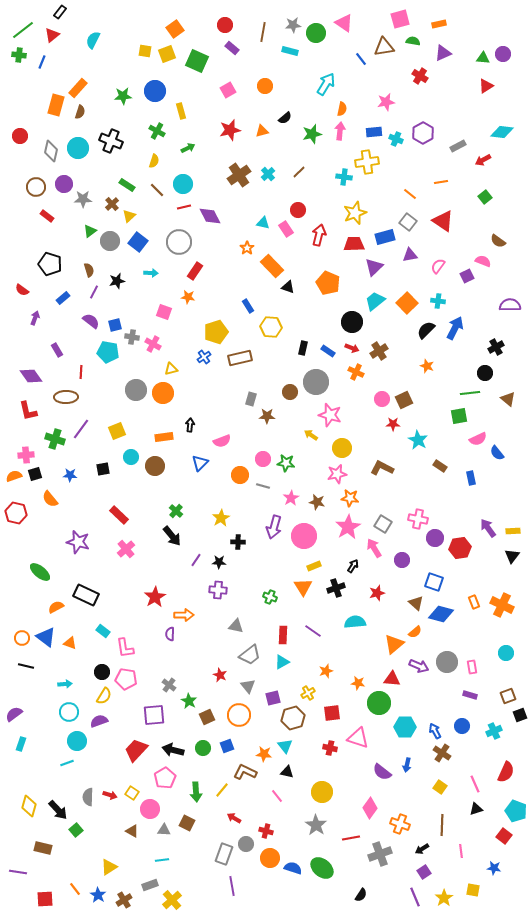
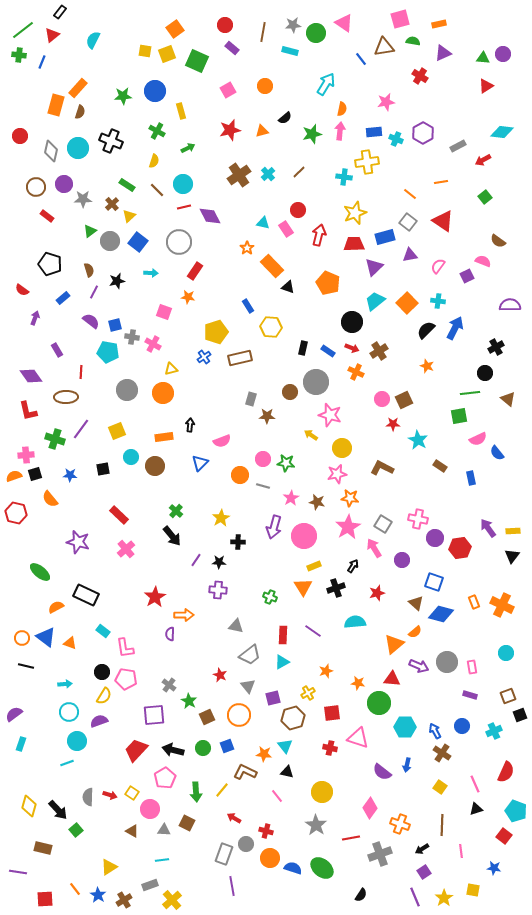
gray circle at (136, 390): moved 9 px left
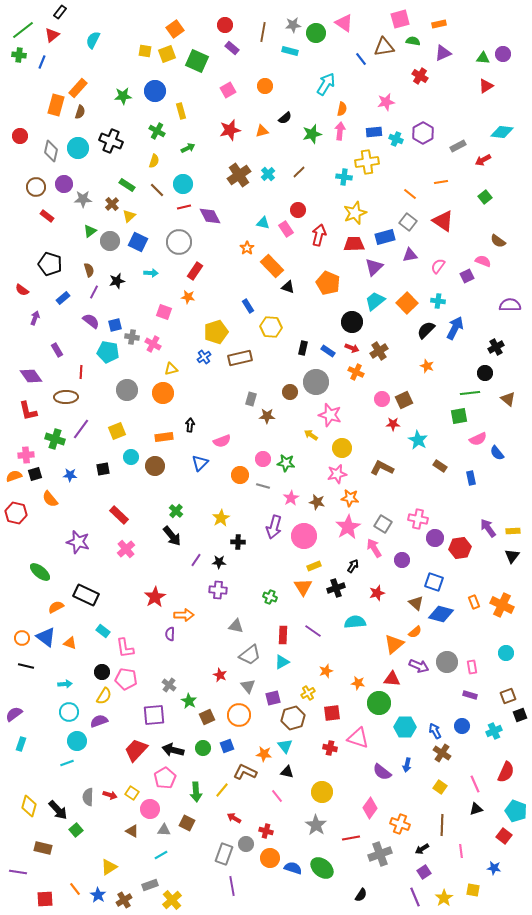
blue square at (138, 242): rotated 12 degrees counterclockwise
cyan line at (162, 860): moved 1 px left, 5 px up; rotated 24 degrees counterclockwise
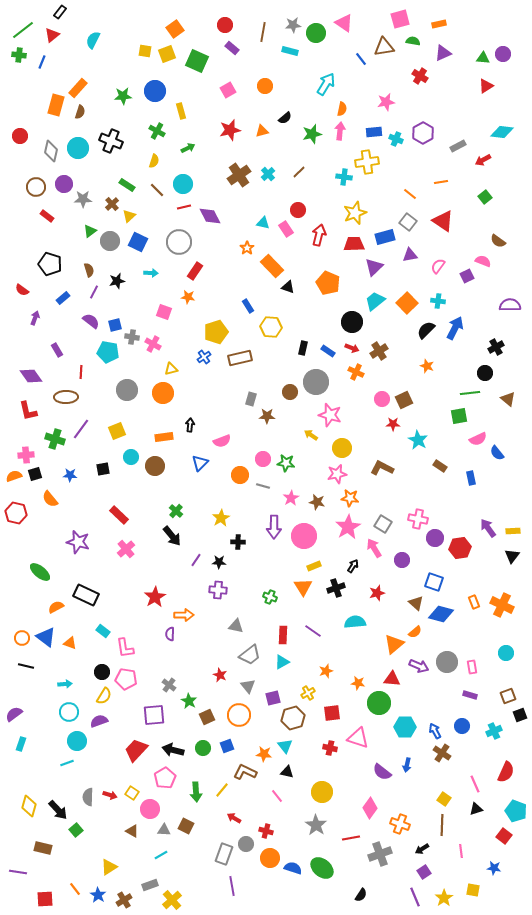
purple arrow at (274, 527): rotated 15 degrees counterclockwise
yellow square at (440, 787): moved 4 px right, 12 px down
brown square at (187, 823): moved 1 px left, 3 px down
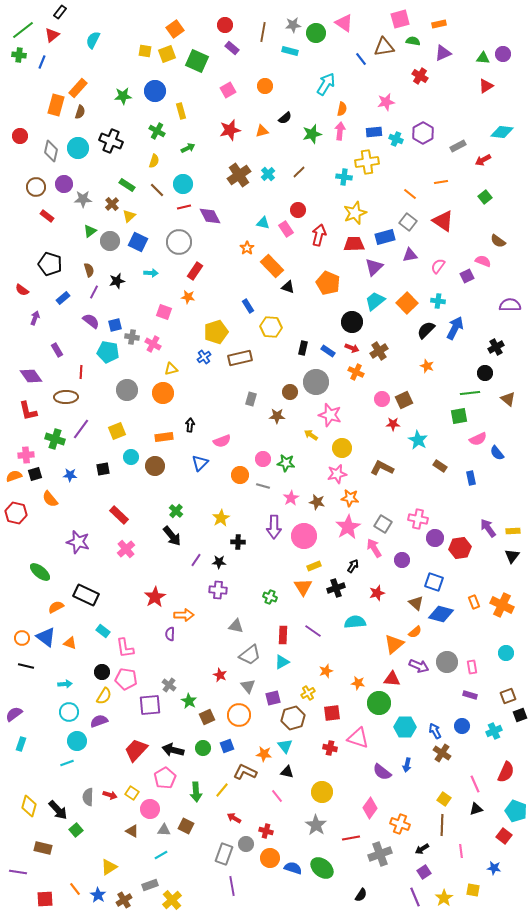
brown star at (267, 416): moved 10 px right
purple square at (154, 715): moved 4 px left, 10 px up
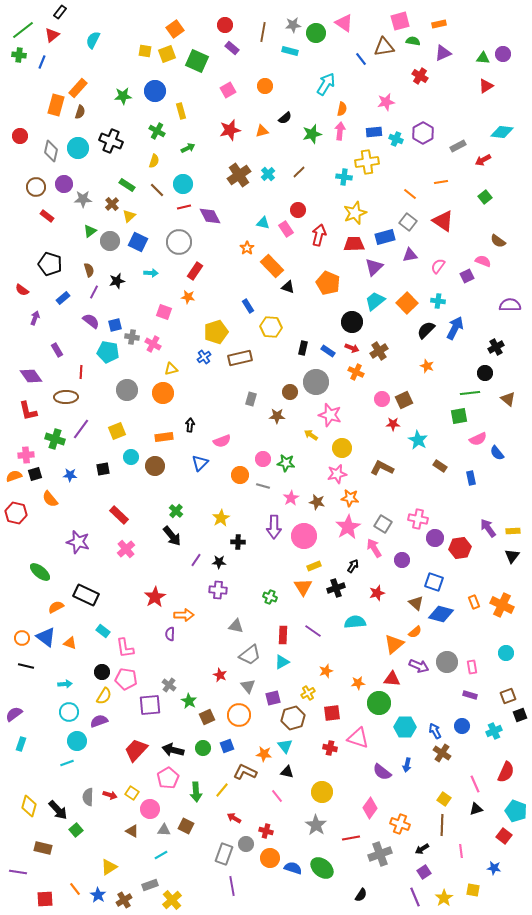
pink square at (400, 19): moved 2 px down
orange star at (358, 683): rotated 16 degrees counterclockwise
pink pentagon at (165, 778): moved 3 px right
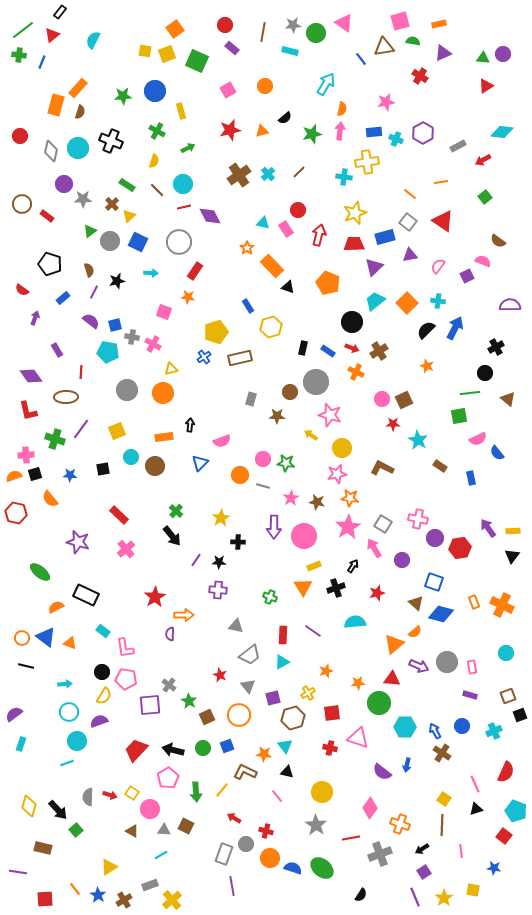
brown circle at (36, 187): moved 14 px left, 17 px down
yellow hexagon at (271, 327): rotated 20 degrees counterclockwise
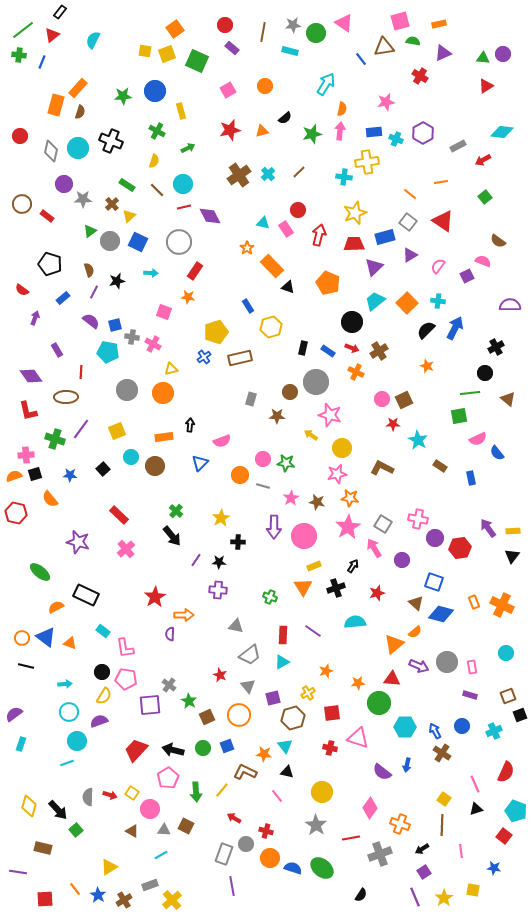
purple triangle at (410, 255): rotated 21 degrees counterclockwise
black square at (103, 469): rotated 32 degrees counterclockwise
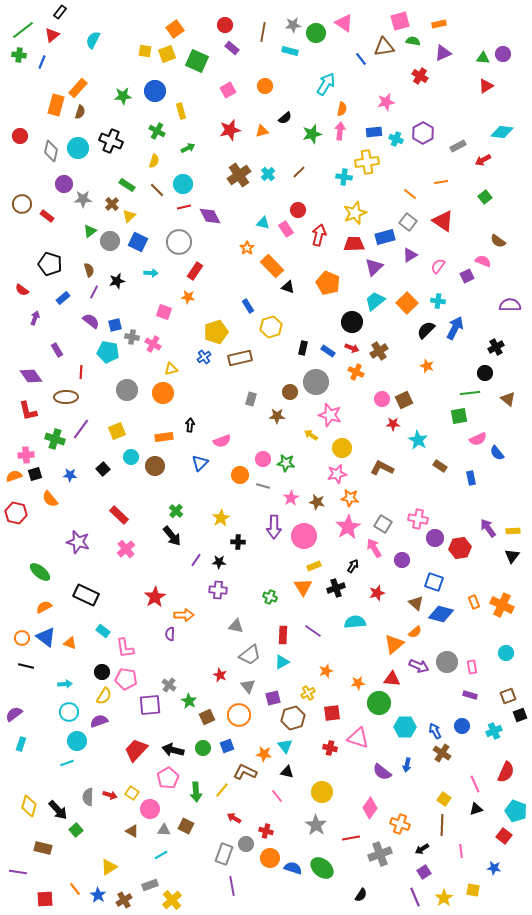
orange semicircle at (56, 607): moved 12 px left
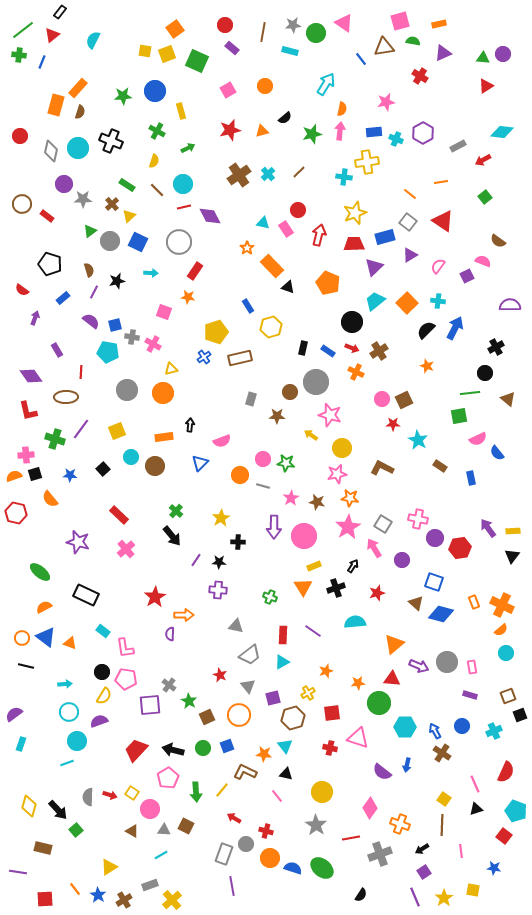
orange semicircle at (415, 632): moved 86 px right, 2 px up
black triangle at (287, 772): moved 1 px left, 2 px down
